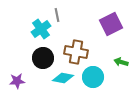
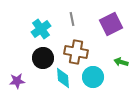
gray line: moved 15 px right, 4 px down
cyan diamond: rotated 75 degrees clockwise
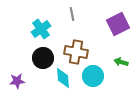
gray line: moved 5 px up
purple square: moved 7 px right
cyan circle: moved 1 px up
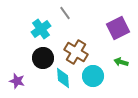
gray line: moved 7 px left, 1 px up; rotated 24 degrees counterclockwise
purple square: moved 4 px down
brown cross: rotated 20 degrees clockwise
purple star: rotated 21 degrees clockwise
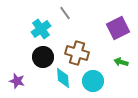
brown cross: moved 1 px right, 1 px down; rotated 15 degrees counterclockwise
black circle: moved 1 px up
cyan circle: moved 5 px down
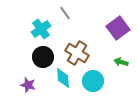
purple square: rotated 10 degrees counterclockwise
brown cross: rotated 15 degrees clockwise
purple star: moved 11 px right, 4 px down
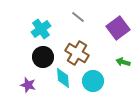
gray line: moved 13 px right, 4 px down; rotated 16 degrees counterclockwise
green arrow: moved 2 px right
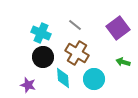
gray line: moved 3 px left, 8 px down
cyan cross: moved 4 px down; rotated 30 degrees counterclockwise
cyan circle: moved 1 px right, 2 px up
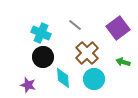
brown cross: moved 10 px right; rotated 15 degrees clockwise
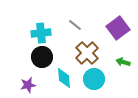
cyan cross: rotated 30 degrees counterclockwise
black circle: moved 1 px left
cyan diamond: moved 1 px right
purple star: rotated 28 degrees counterclockwise
